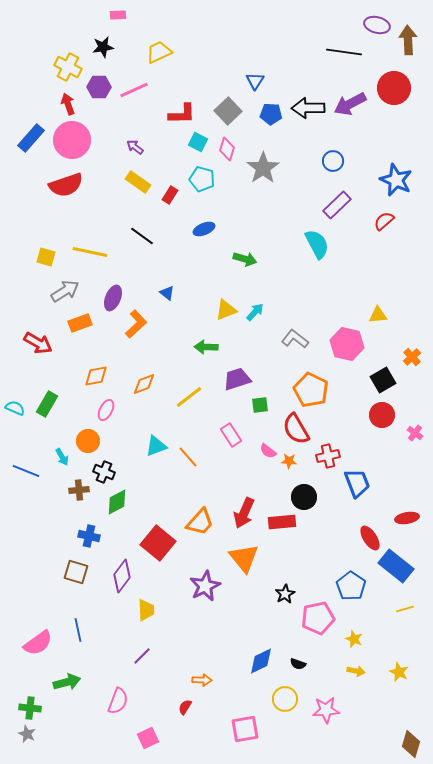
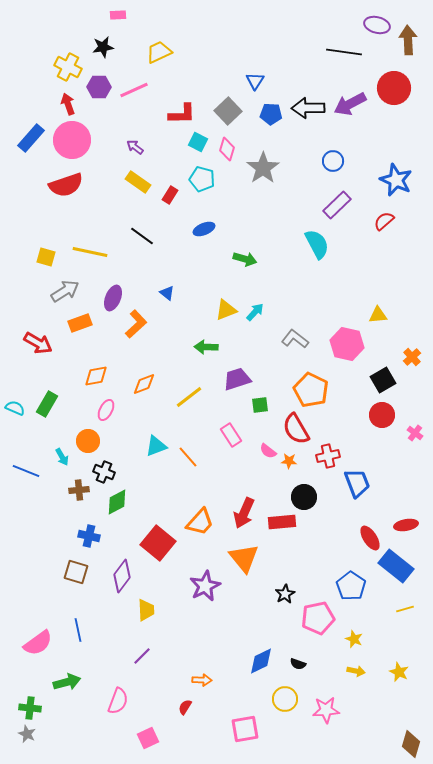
red ellipse at (407, 518): moved 1 px left, 7 px down
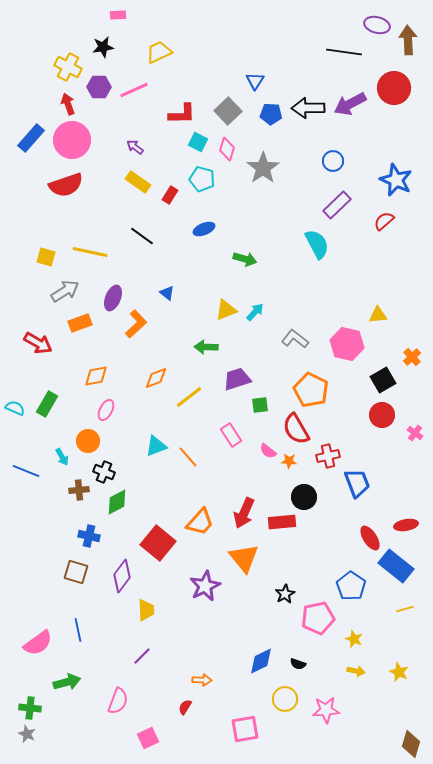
orange diamond at (144, 384): moved 12 px right, 6 px up
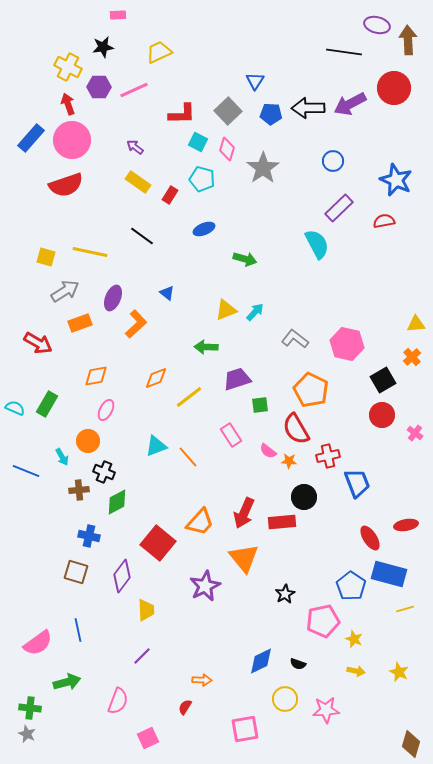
purple rectangle at (337, 205): moved 2 px right, 3 px down
red semicircle at (384, 221): rotated 30 degrees clockwise
yellow triangle at (378, 315): moved 38 px right, 9 px down
blue rectangle at (396, 566): moved 7 px left, 8 px down; rotated 24 degrees counterclockwise
pink pentagon at (318, 618): moved 5 px right, 3 px down
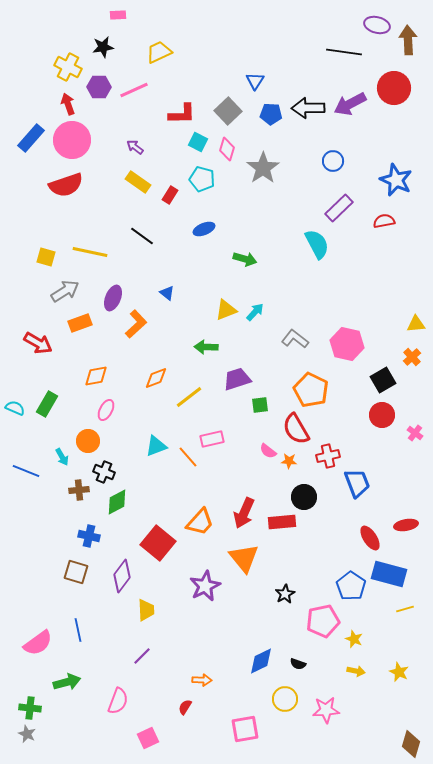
pink rectangle at (231, 435): moved 19 px left, 4 px down; rotated 70 degrees counterclockwise
